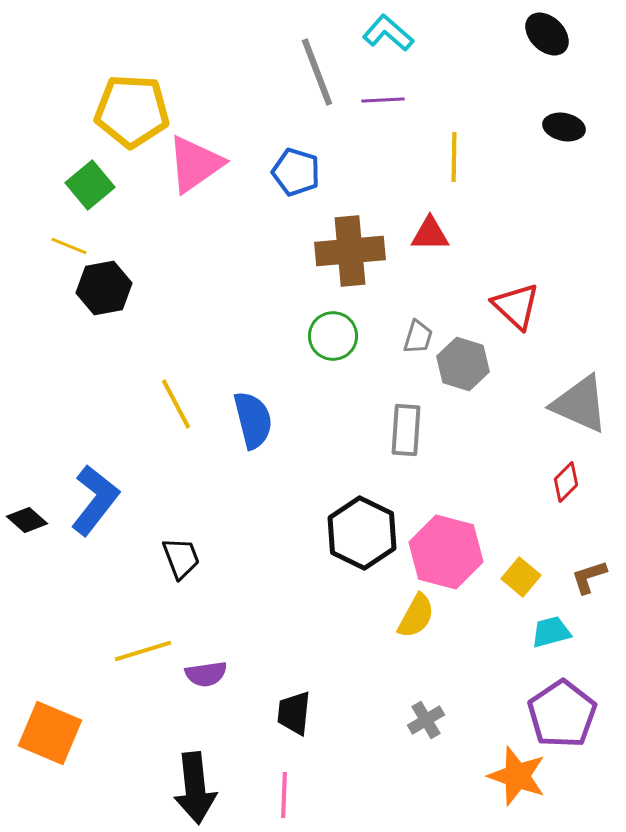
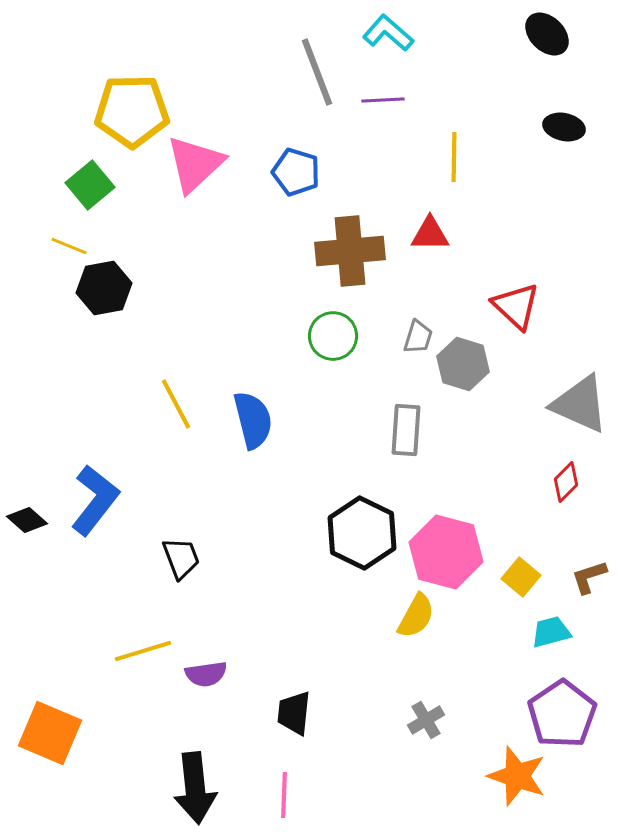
yellow pentagon at (132, 111): rotated 4 degrees counterclockwise
pink triangle at (195, 164): rotated 8 degrees counterclockwise
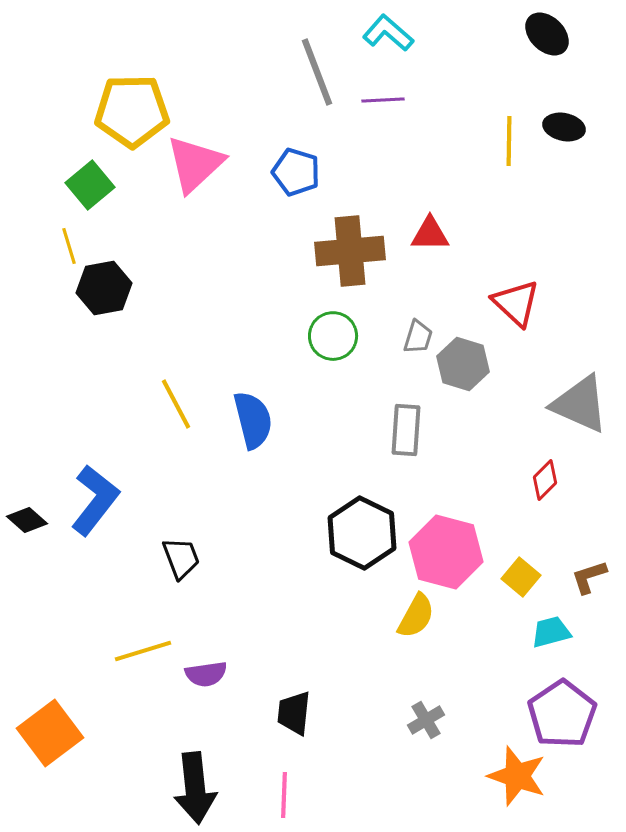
yellow line at (454, 157): moved 55 px right, 16 px up
yellow line at (69, 246): rotated 51 degrees clockwise
red triangle at (516, 306): moved 3 px up
red diamond at (566, 482): moved 21 px left, 2 px up
orange square at (50, 733): rotated 30 degrees clockwise
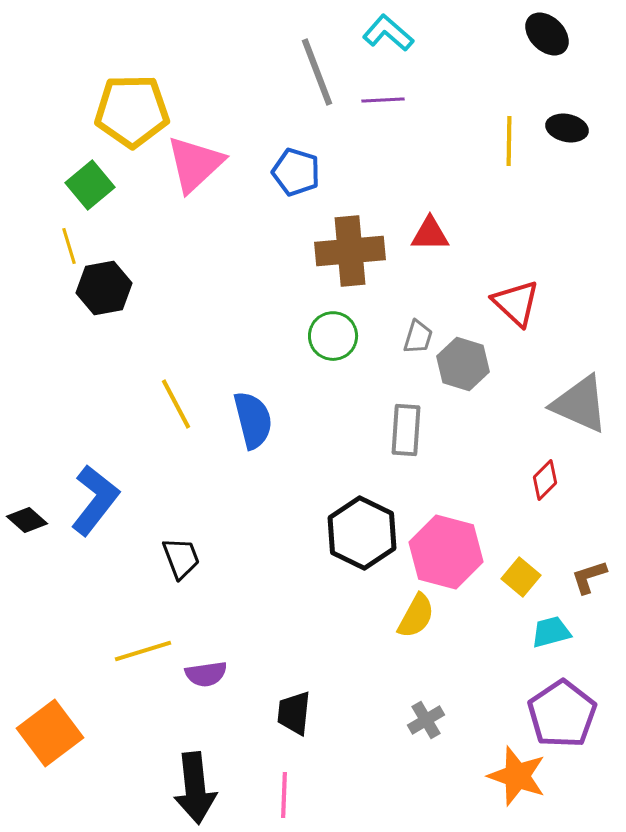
black ellipse at (564, 127): moved 3 px right, 1 px down
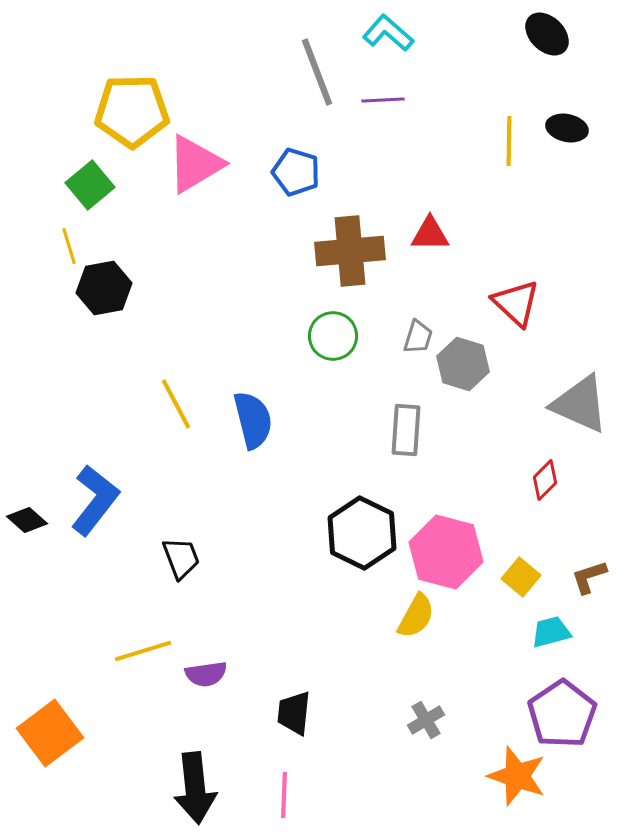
pink triangle at (195, 164): rotated 12 degrees clockwise
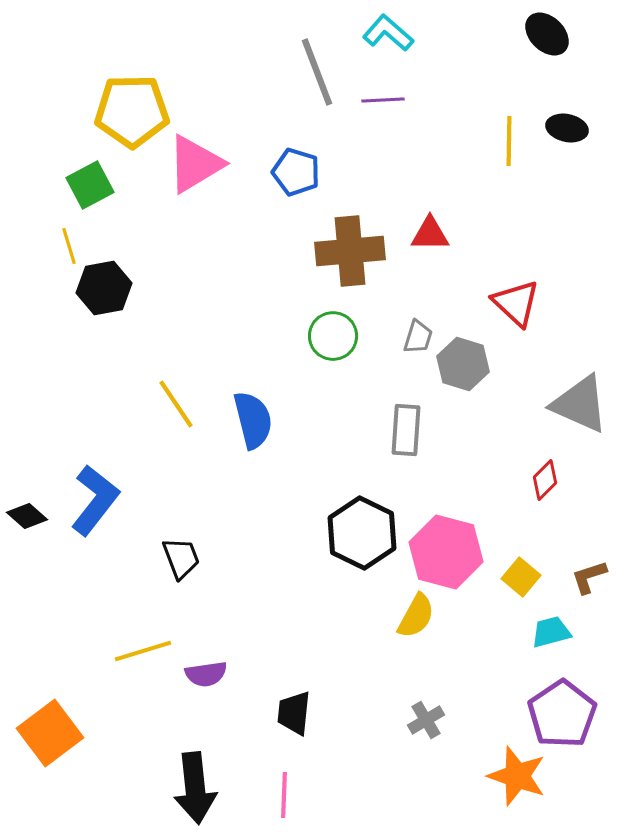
green square at (90, 185): rotated 12 degrees clockwise
yellow line at (176, 404): rotated 6 degrees counterclockwise
black diamond at (27, 520): moved 4 px up
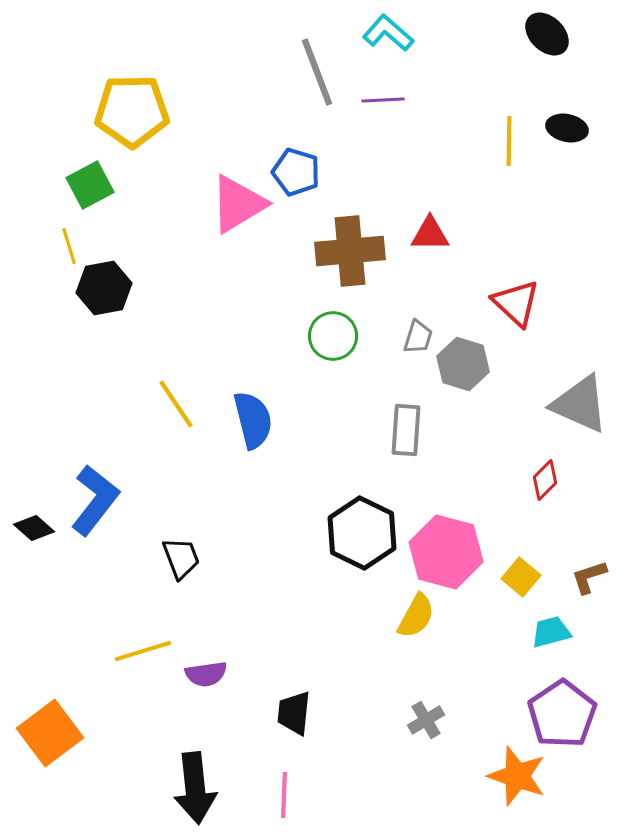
pink triangle at (195, 164): moved 43 px right, 40 px down
black diamond at (27, 516): moved 7 px right, 12 px down
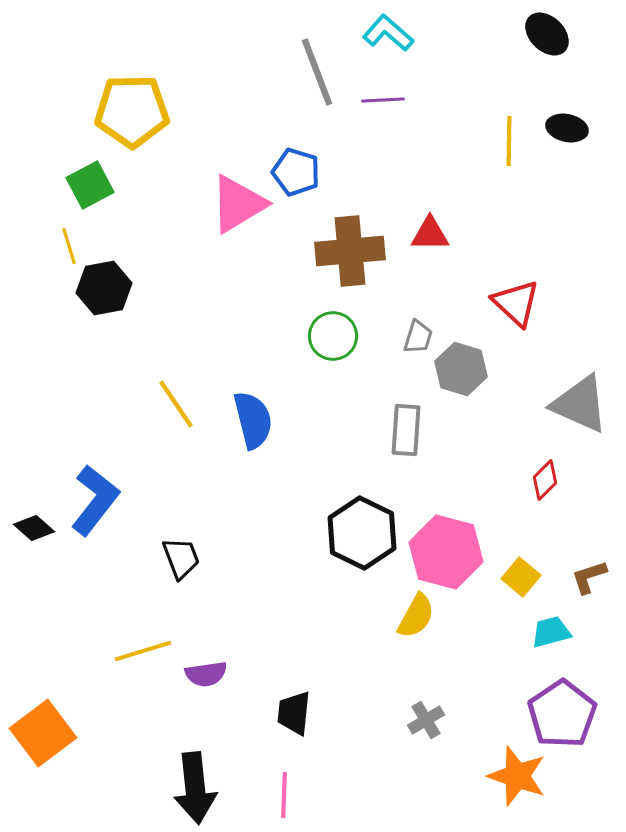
gray hexagon at (463, 364): moved 2 px left, 5 px down
orange square at (50, 733): moved 7 px left
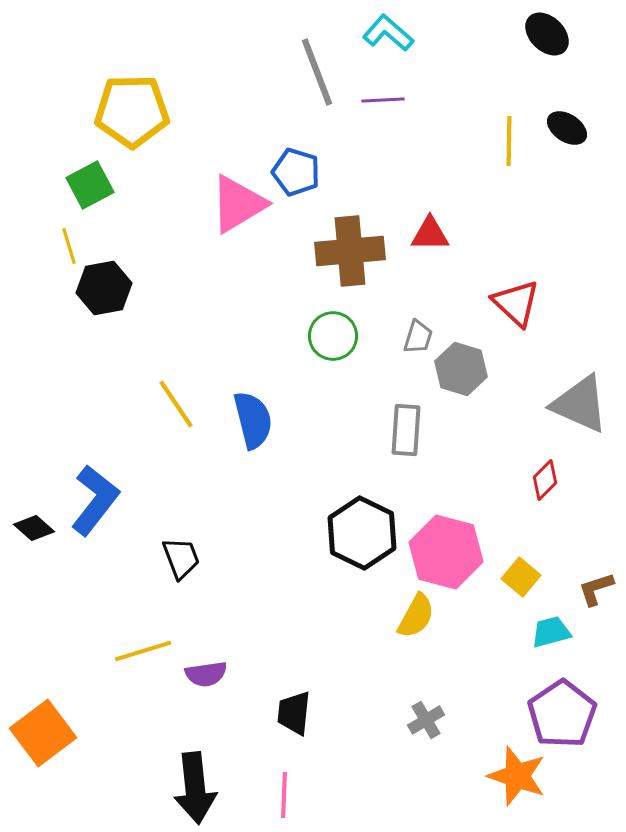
black ellipse at (567, 128): rotated 21 degrees clockwise
brown L-shape at (589, 577): moved 7 px right, 12 px down
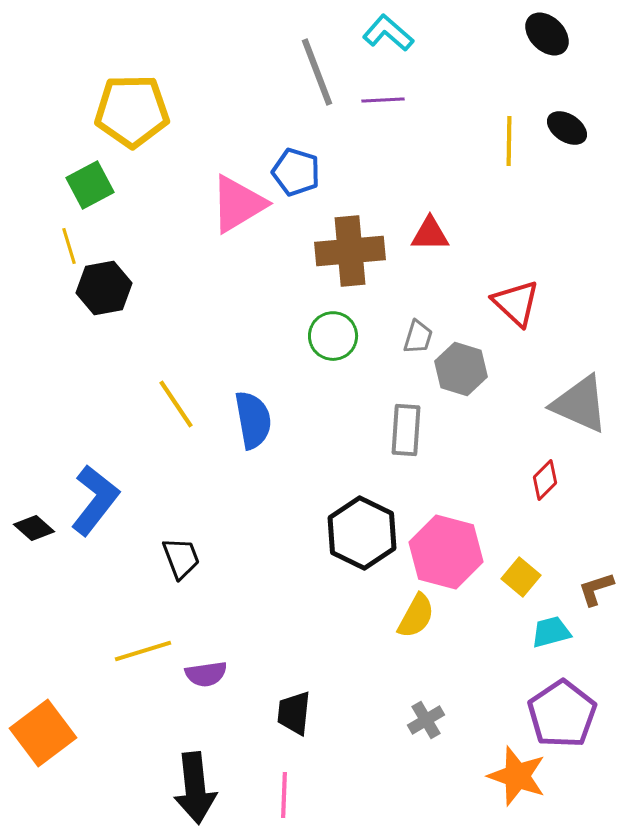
blue semicircle at (253, 420): rotated 4 degrees clockwise
